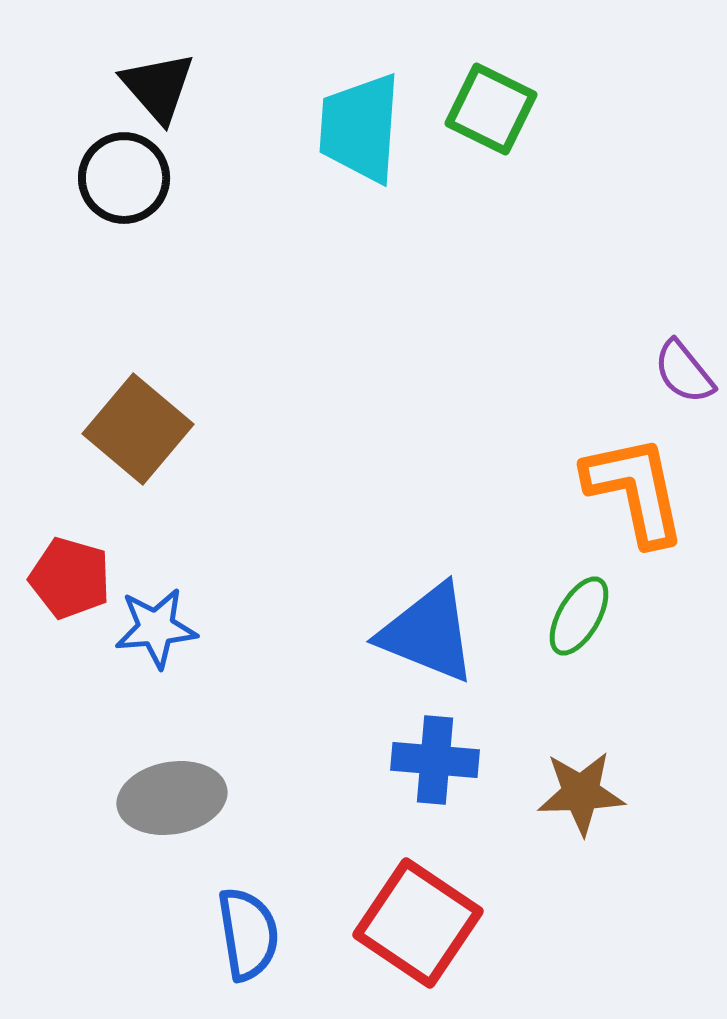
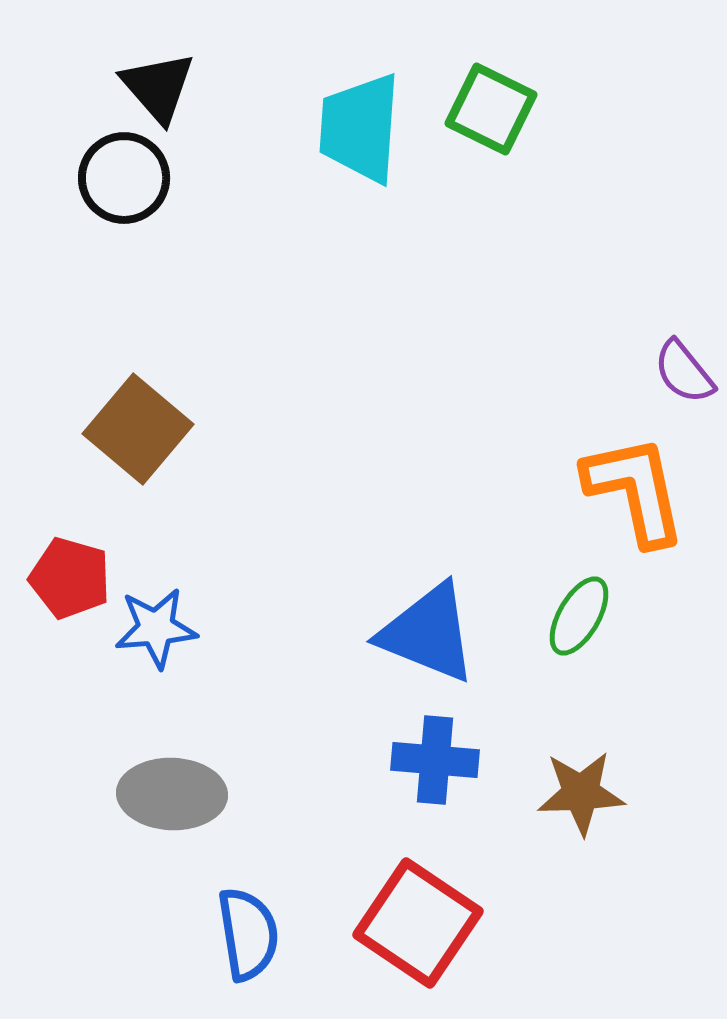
gray ellipse: moved 4 px up; rotated 12 degrees clockwise
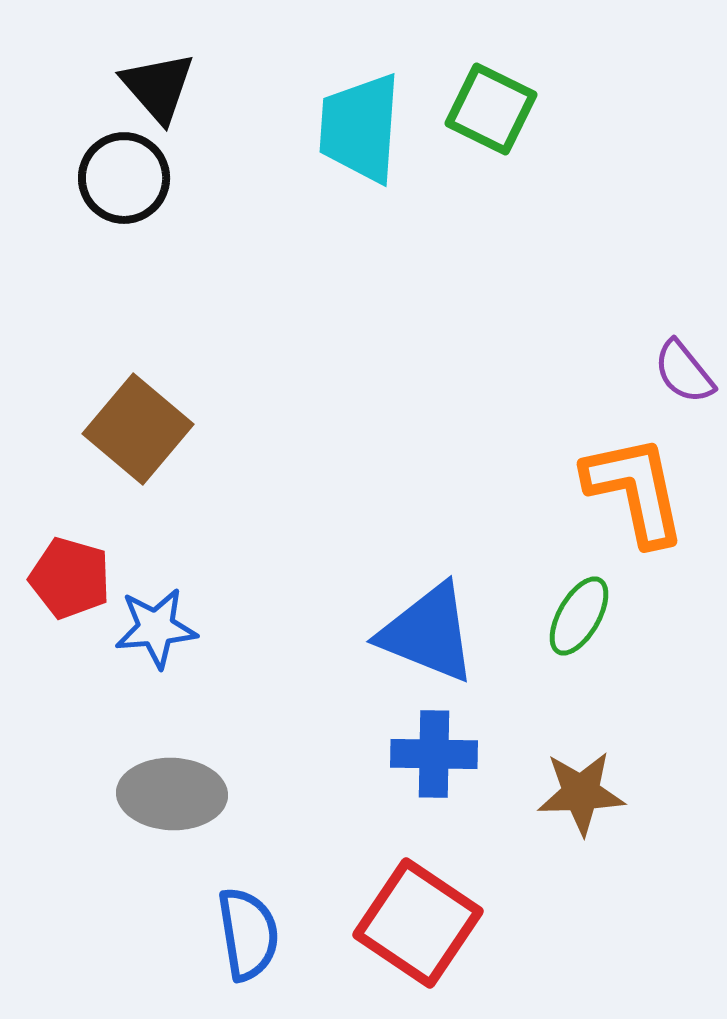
blue cross: moved 1 px left, 6 px up; rotated 4 degrees counterclockwise
